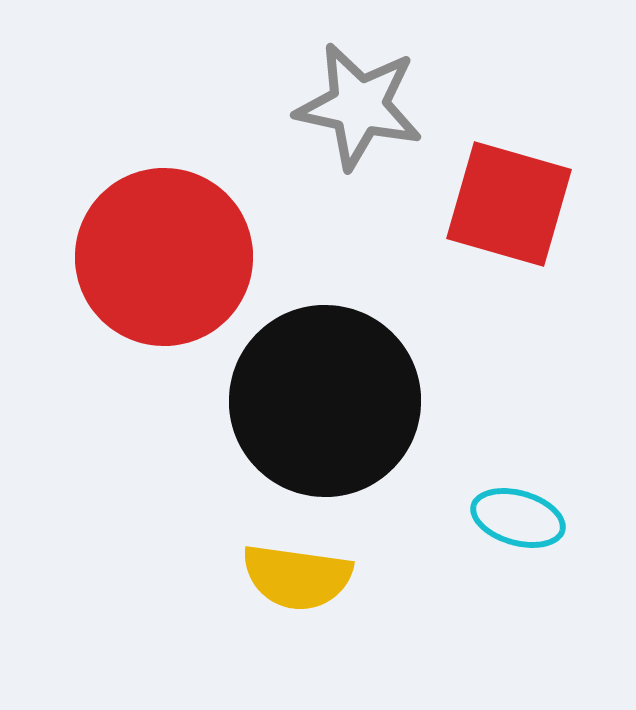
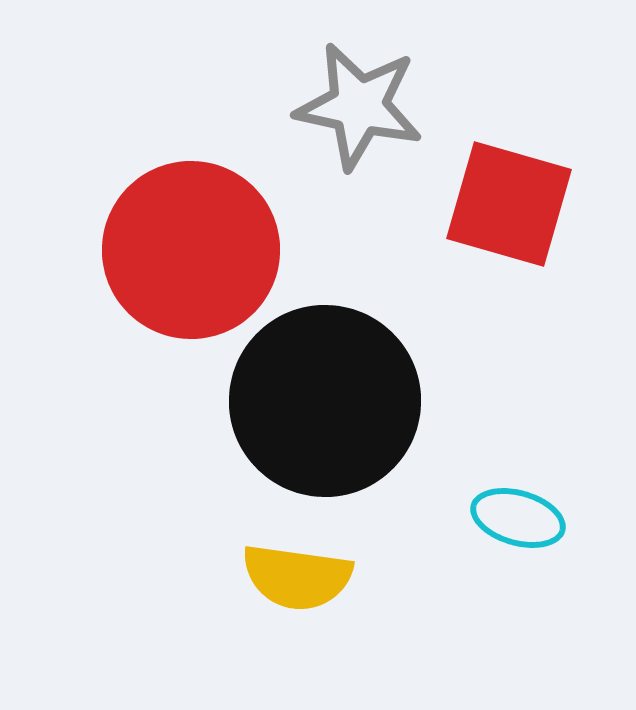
red circle: moved 27 px right, 7 px up
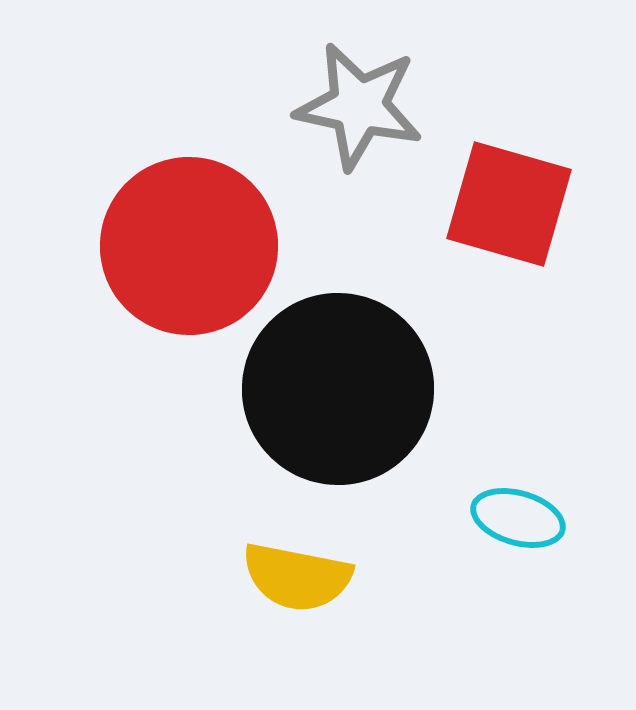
red circle: moved 2 px left, 4 px up
black circle: moved 13 px right, 12 px up
yellow semicircle: rotated 3 degrees clockwise
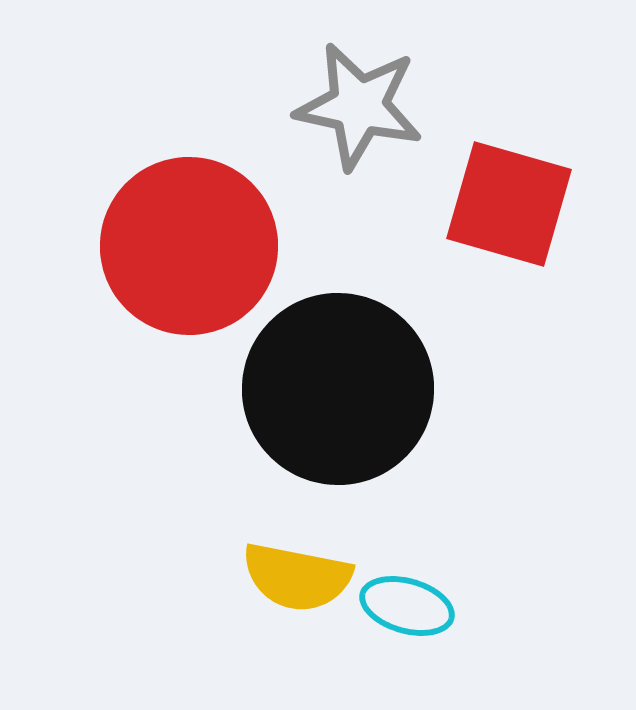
cyan ellipse: moved 111 px left, 88 px down
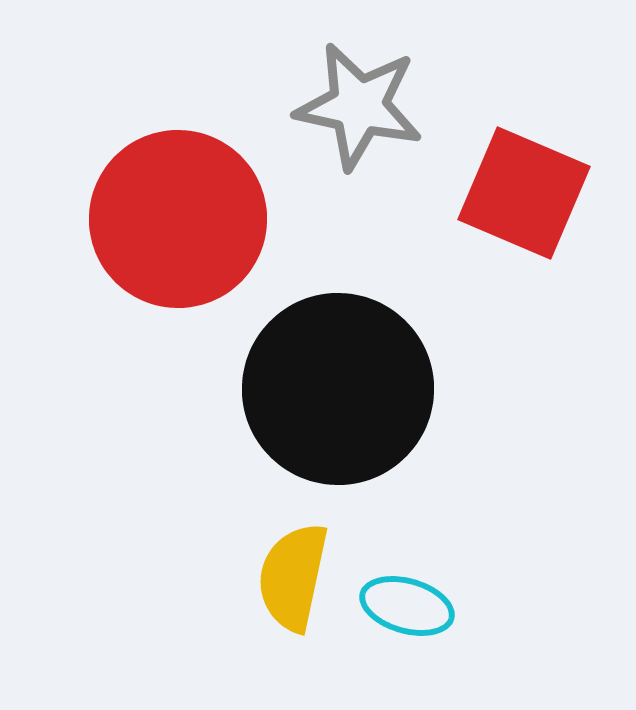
red square: moved 15 px right, 11 px up; rotated 7 degrees clockwise
red circle: moved 11 px left, 27 px up
yellow semicircle: moved 4 px left; rotated 91 degrees clockwise
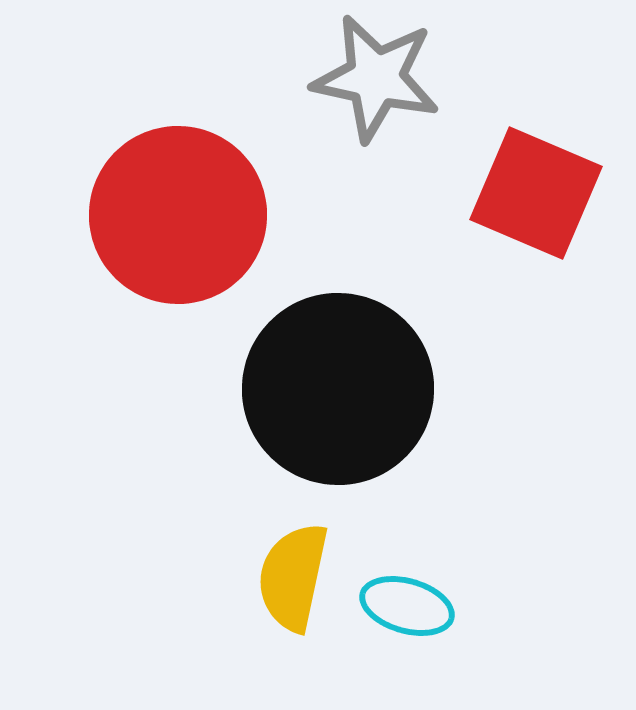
gray star: moved 17 px right, 28 px up
red square: moved 12 px right
red circle: moved 4 px up
